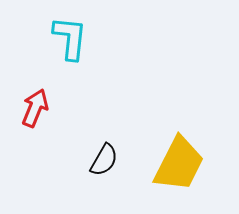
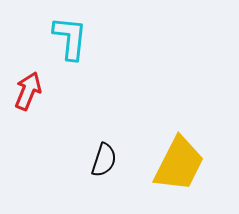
red arrow: moved 7 px left, 17 px up
black semicircle: rotated 12 degrees counterclockwise
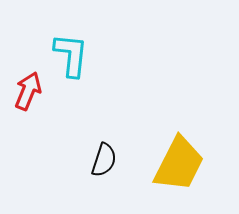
cyan L-shape: moved 1 px right, 17 px down
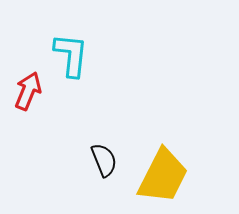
black semicircle: rotated 40 degrees counterclockwise
yellow trapezoid: moved 16 px left, 12 px down
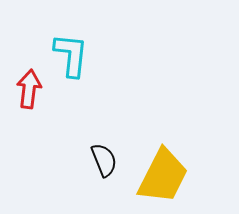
red arrow: moved 1 px right, 2 px up; rotated 15 degrees counterclockwise
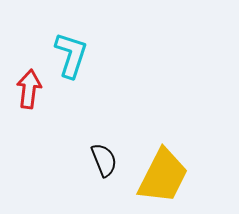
cyan L-shape: rotated 12 degrees clockwise
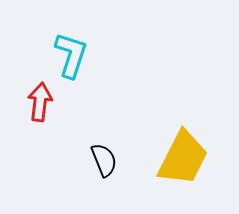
red arrow: moved 11 px right, 13 px down
yellow trapezoid: moved 20 px right, 18 px up
